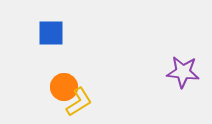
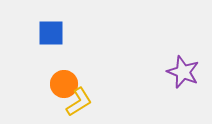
purple star: rotated 16 degrees clockwise
orange circle: moved 3 px up
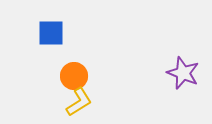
purple star: moved 1 px down
orange circle: moved 10 px right, 8 px up
